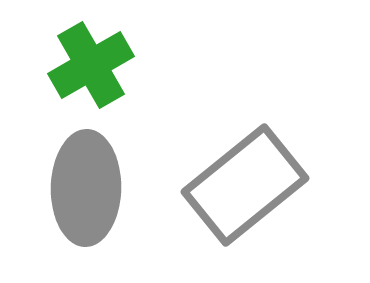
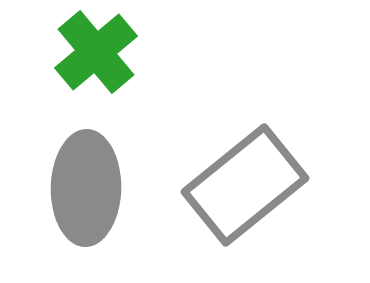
green cross: moved 5 px right, 13 px up; rotated 10 degrees counterclockwise
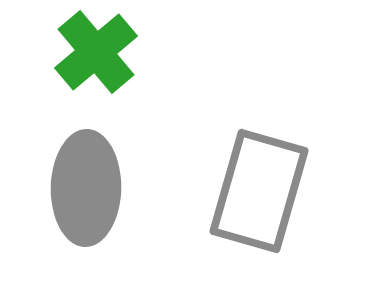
gray rectangle: moved 14 px right, 6 px down; rotated 35 degrees counterclockwise
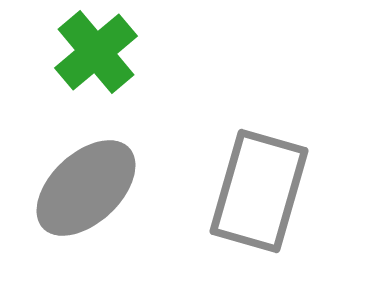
gray ellipse: rotated 46 degrees clockwise
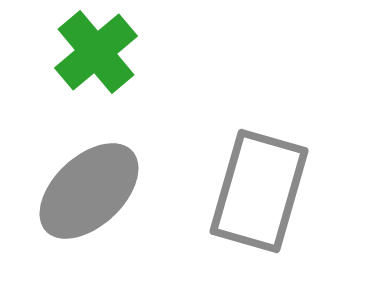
gray ellipse: moved 3 px right, 3 px down
